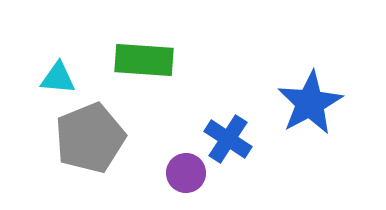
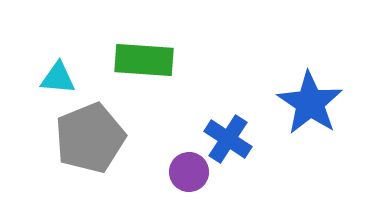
blue star: rotated 10 degrees counterclockwise
purple circle: moved 3 px right, 1 px up
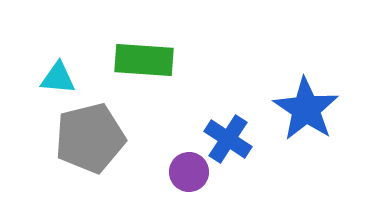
blue star: moved 4 px left, 6 px down
gray pentagon: rotated 8 degrees clockwise
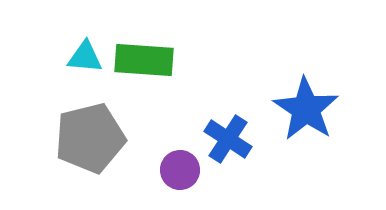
cyan triangle: moved 27 px right, 21 px up
purple circle: moved 9 px left, 2 px up
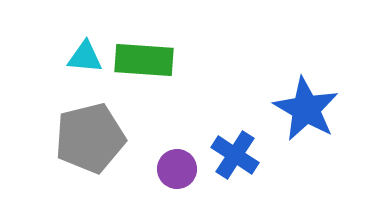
blue star: rotated 4 degrees counterclockwise
blue cross: moved 7 px right, 16 px down
purple circle: moved 3 px left, 1 px up
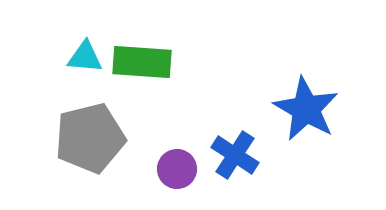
green rectangle: moved 2 px left, 2 px down
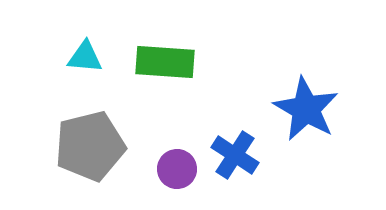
green rectangle: moved 23 px right
gray pentagon: moved 8 px down
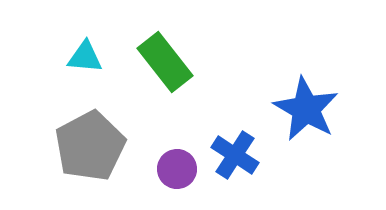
green rectangle: rotated 48 degrees clockwise
gray pentagon: rotated 14 degrees counterclockwise
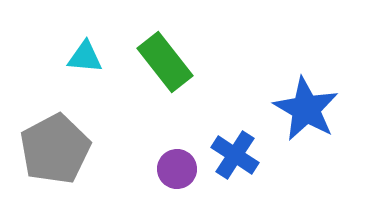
gray pentagon: moved 35 px left, 3 px down
